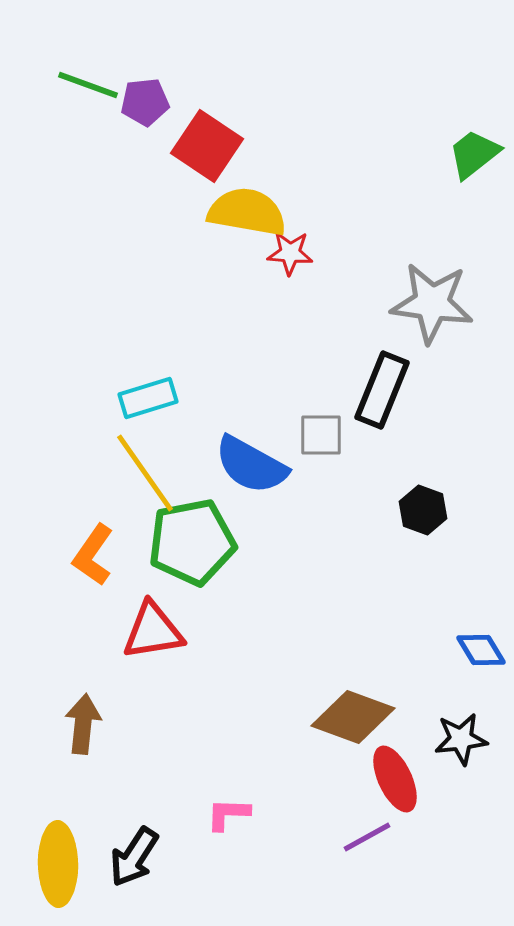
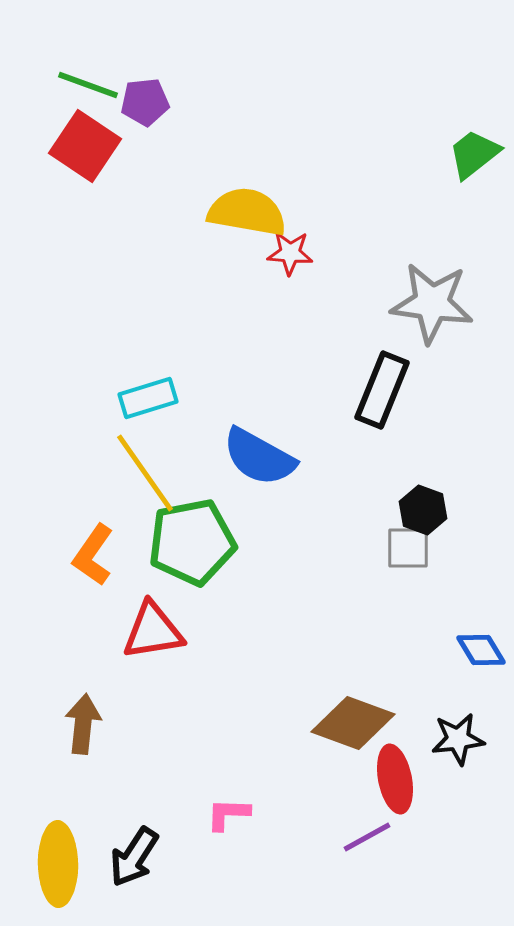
red square: moved 122 px left
gray square: moved 87 px right, 113 px down
blue semicircle: moved 8 px right, 8 px up
brown diamond: moved 6 px down
black star: moved 3 px left
red ellipse: rotated 14 degrees clockwise
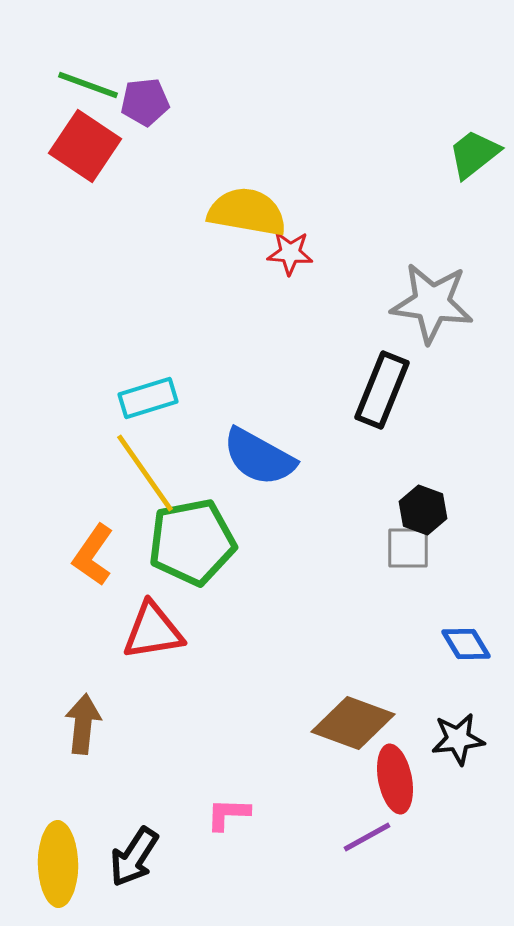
blue diamond: moved 15 px left, 6 px up
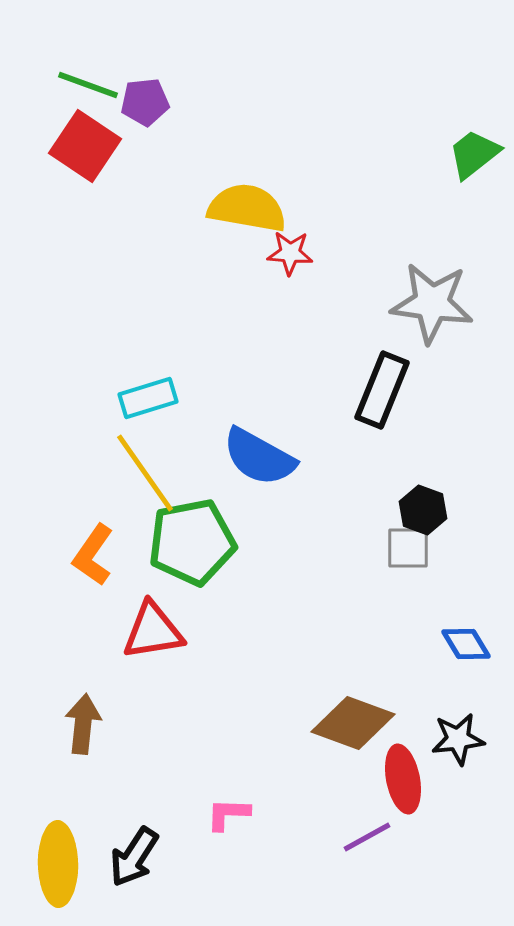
yellow semicircle: moved 4 px up
red ellipse: moved 8 px right
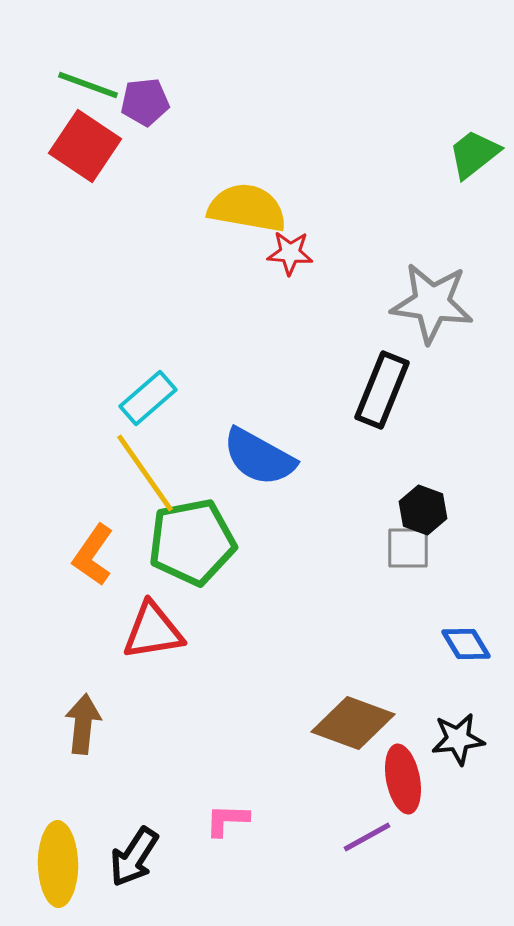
cyan rectangle: rotated 24 degrees counterclockwise
pink L-shape: moved 1 px left, 6 px down
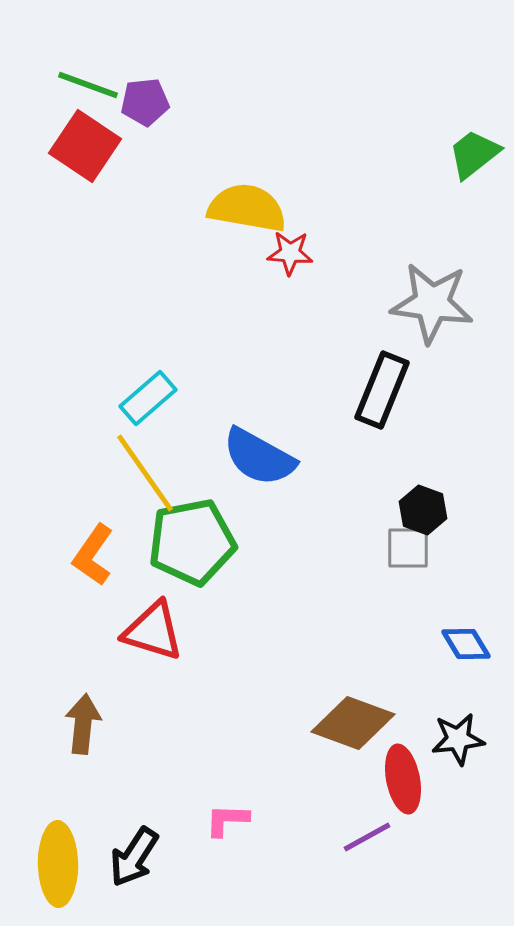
red triangle: rotated 26 degrees clockwise
